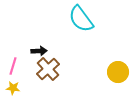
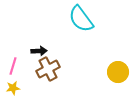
brown cross: rotated 15 degrees clockwise
yellow star: rotated 16 degrees counterclockwise
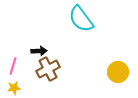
yellow star: moved 1 px right
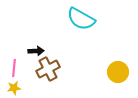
cyan semicircle: rotated 24 degrees counterclockwise
black arrow: moved 3 px left
pink line: moved 1 px right, 2 px down; rotated 12 degrees counterclockwise
